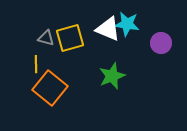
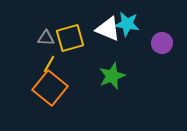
gray triangle: rotated 12 degrees counterclockwise
purple circle: moved 1 px right
yellow line: moved 13 px right; rotated 30 degrees clockwise
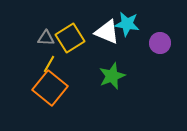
white triangle: moved 1 px left, 3 px down
yellow square: rotated 16 degrees counterclockwise
purple circle: moved 2 px left
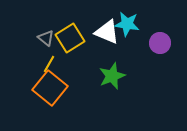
gray triangle: rotated 36 degrees clockwise
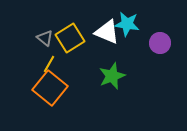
gray triangle: moved 1 px left
